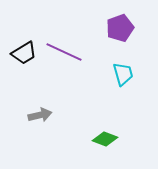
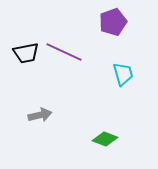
purple pentagon: moved 7 px left, 6 px up
black trapezoid: moved 2 px right; rotated 20 degrees clockwise
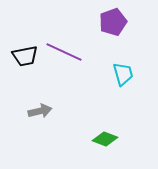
black trapezoid: moved 1 px left, 3 px down
gray arrow: moved 4 px up
